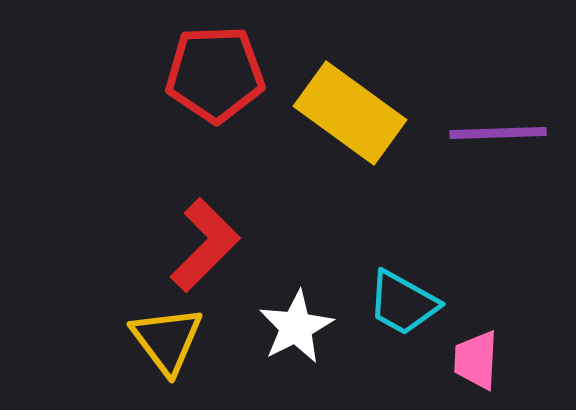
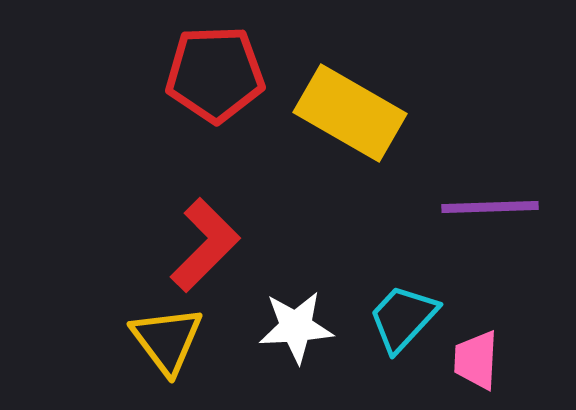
yellow rectangle: rotated 6 degrees counterclockwise
purple line: moved 8 px left, 74 px down
cyan trapezoid: moved 15 px down; rotated 104 degrees clockwise
white star: rotated 24 degrees clockwise
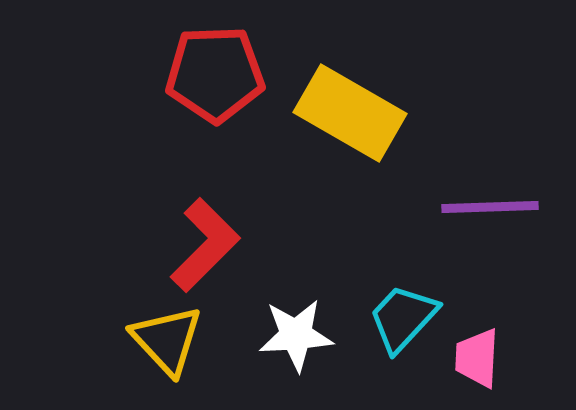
white star: moved 8 px down
yellow triangle: rotated 6 degrees counterclockwise
pink trapezoid: moved 1 px right, 2 px up
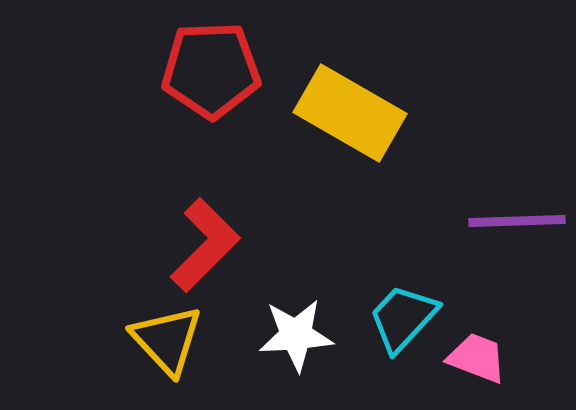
red pentagon: moved 4 px left, 4 px up
purple line: moved 27 px right, 14 px down
pink trapezoid: rotated 108 degrees clockwise
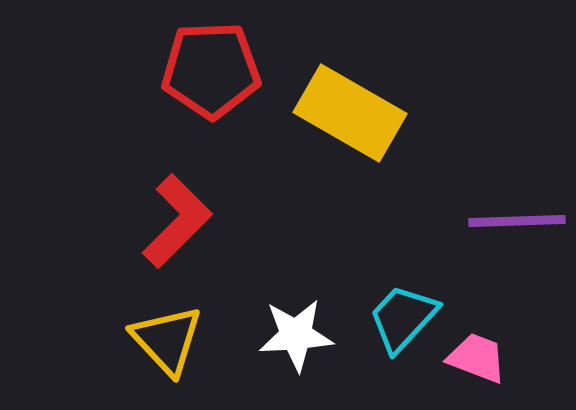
red L-shape: moved 28 px left, 24 px up
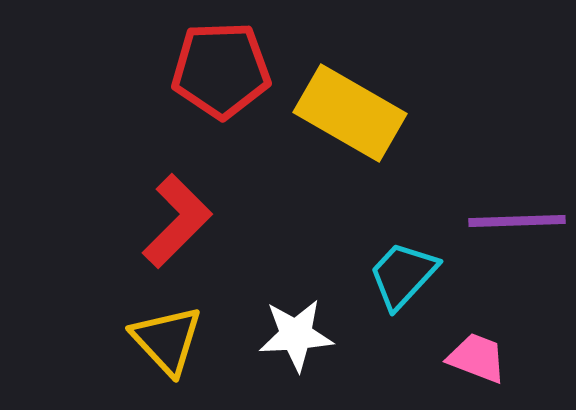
red pentagon: moved 10 px right
cyan trapezoid: moved 43 px up
